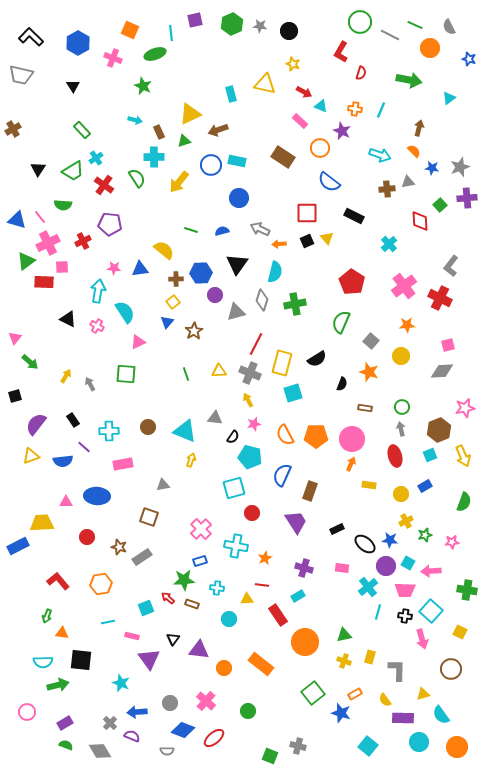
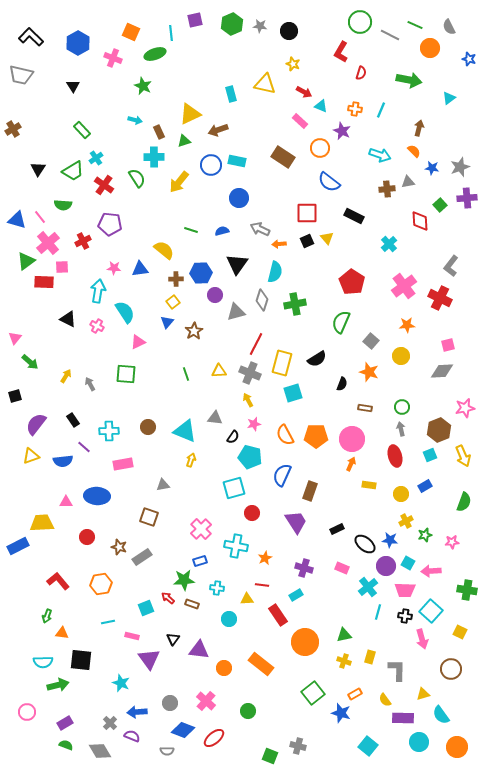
orange square at (130, 30): moved 1 px right, 2 px down
pink cross at (48, 243): rotated 15 degrees counterclockwise
pink rectangle at (342, 568): rotated 16 degrees clockwise
cyan rectangle at (298, 596): moved 2 px left, 1 px up
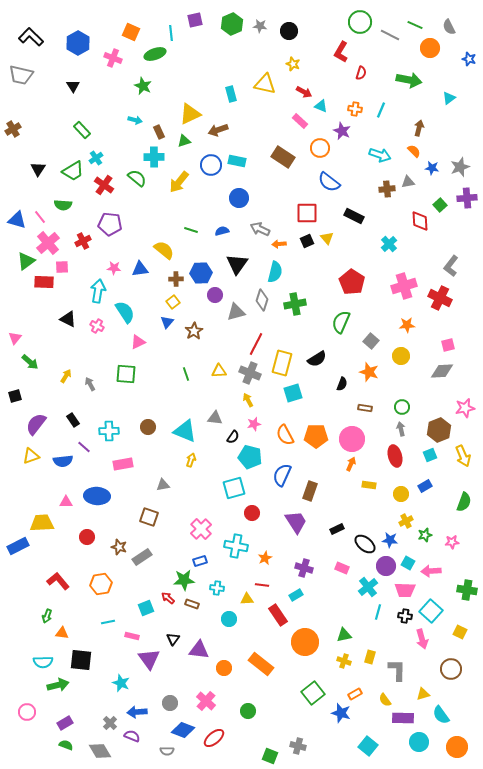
green semicircle at (137, 178): rotated 18 degrees counterclockwise
pink cross at (404, 286): rotated 20 degrees clockwise
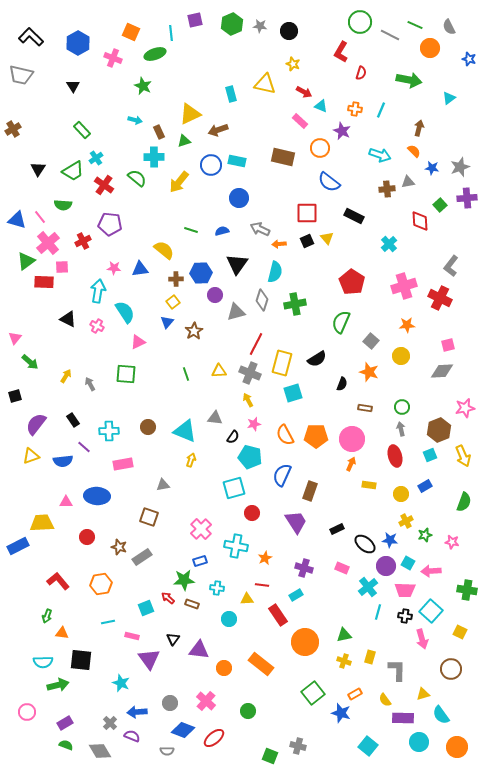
brown rectangle at (283, 157): rotated 20 degrees counterclockwise
pink star at (452, 542): rotated 16 degrees clockwise
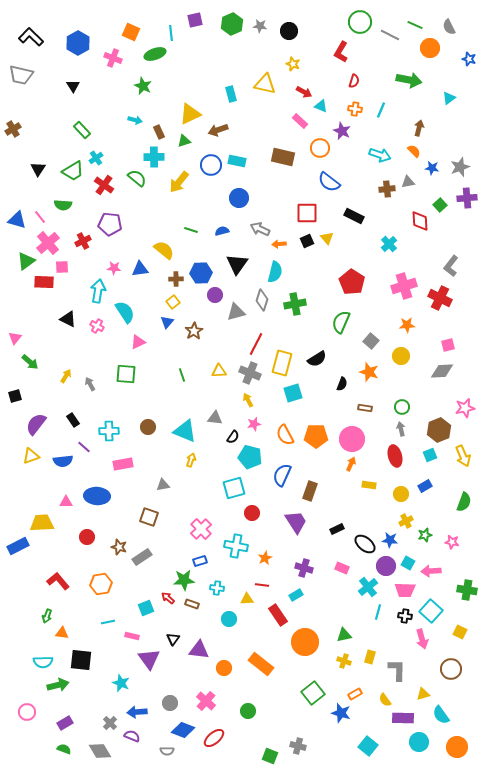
red semicircle at (361, 73): moved 7 px left, 8 px down
green line at (186, 374): moved 4 px left, 1 px down
green semicircle at (66, 745): moved 2 px left, 4 px down
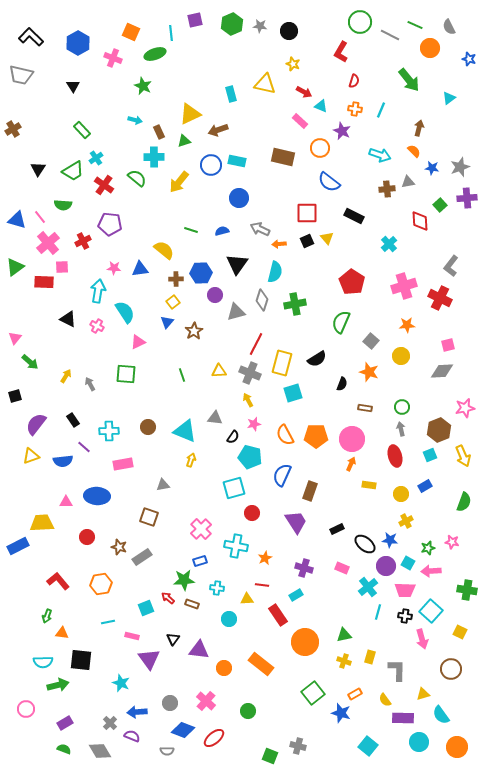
green arrow at (409, 80): rotated 40 degrees clockwise
green triangle at (26, 261): moved 11 px left, 6 px down
green star at (425, 535): moved 3 px right, 13 px down
pink circle at (27, 712): moved 1 px left, 3 px up
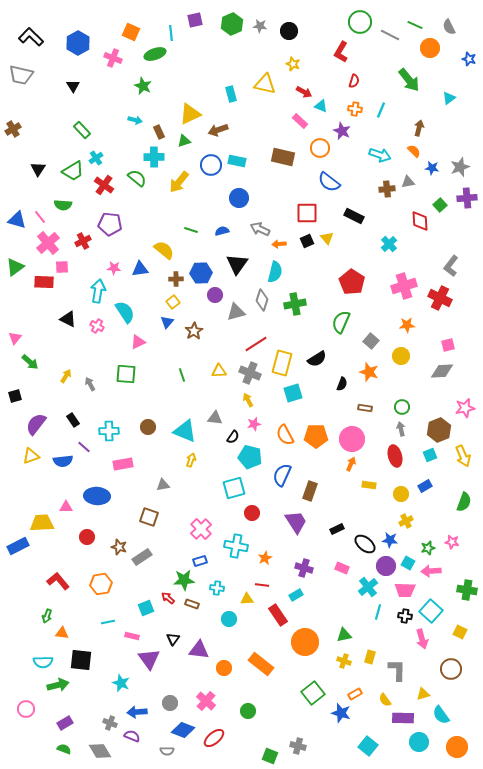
red line at (256, 344): rotated 30 degrees clockwise
pink triangle at (66, 502): moved 5 px down
gray cross at (110, 723): rotated 24 degrees counterclockwise
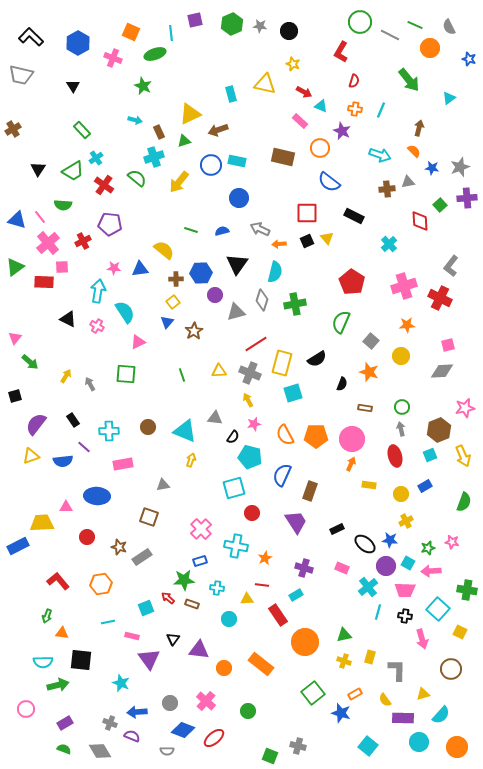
cyan cross at (154, 157): rotated 18 degrees counterclockwise
cyan square at (431, 611): moved 7 px right, 2 px up
cyan semicircle at (441, 715): rotated 102 degrees counterclockwise
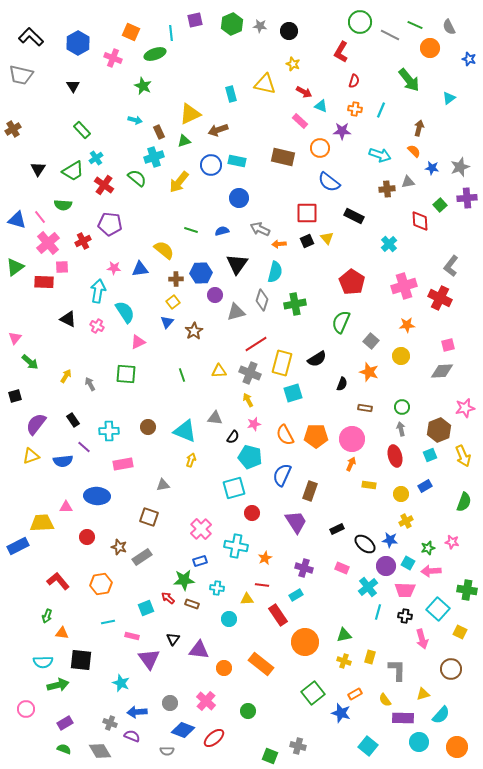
purple star at (342, 131): rotated 24 degrees counterclockwise
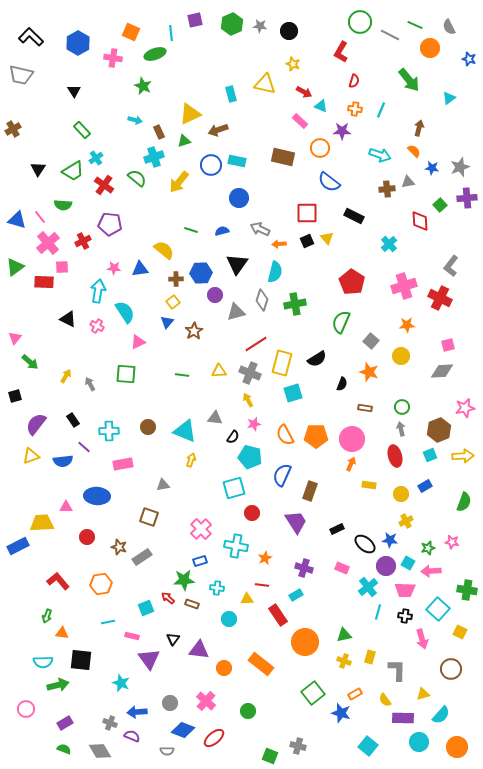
pink cross at (113, 58): rotated 12 degrees counterclockwise
black triangle at (73, 86): moved 1 px right, 5 px down
green line at (182, 375): rotated 64 degrees counterclockwise
yellow arrow at (463, 456): rotated 70 degrees counterclockwise
